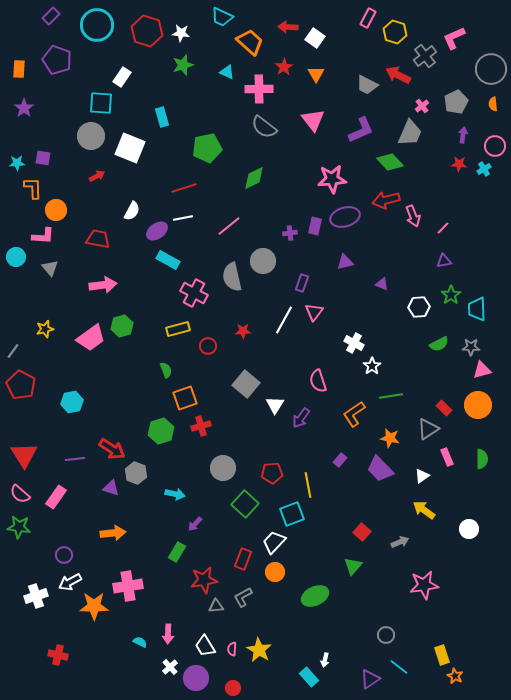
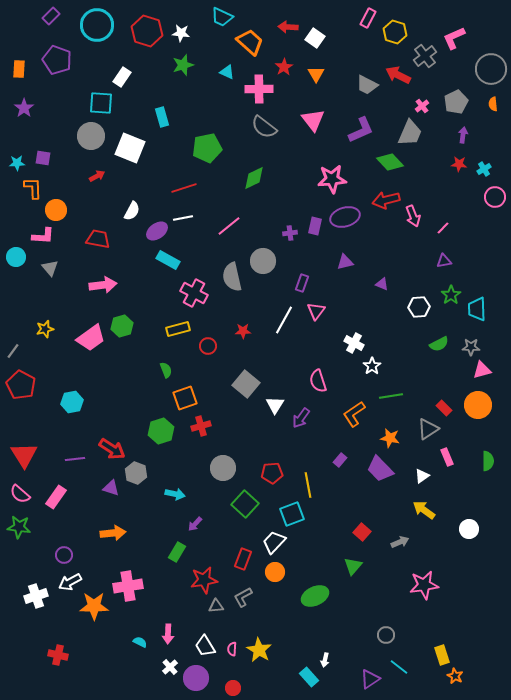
pink circle at (495, 146): moved 51 px down
pink triangle at (314, 312): moved 2 px right, 1 px up
green semicircle at (482, 459): moved 6 px right, 2 px down
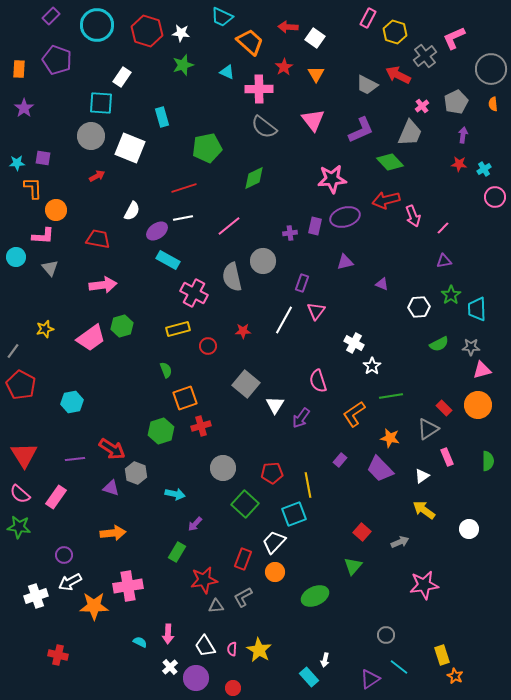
cyan square at (292, 514): moved 2 px right
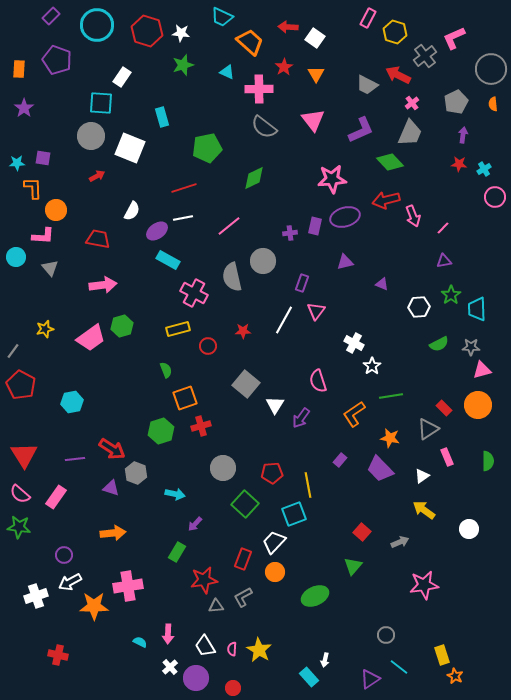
pink cross at (422, 106): moved 10 px left, 3 px up
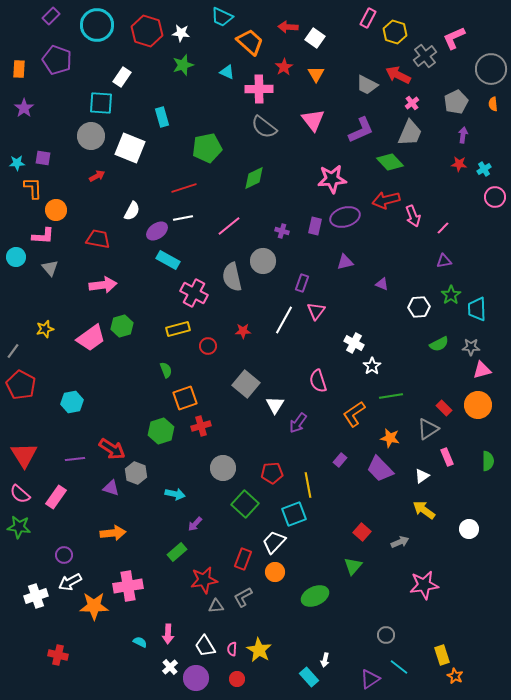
purple cross at (290, 233): moved 8 px left, 2 px up; rotated 24 degrees clockwise
purple arrow at (301, 418): moved 3 px left, 5 px down
green rectangle at (177, 552): rotated 18 degrees clockwise
red circle at (233, 688): moved 4 px right, 9 px up
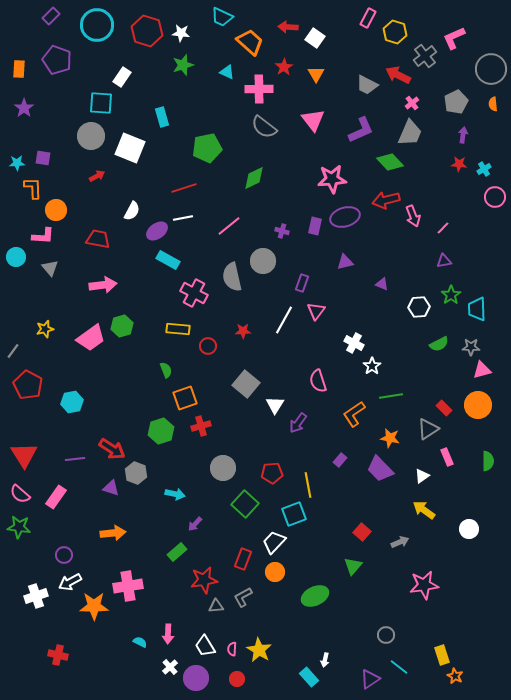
yellow rectangle at (178, 329): rotated 20 degrees clockwise
red pentagon at (21, 385): moved 7 px right
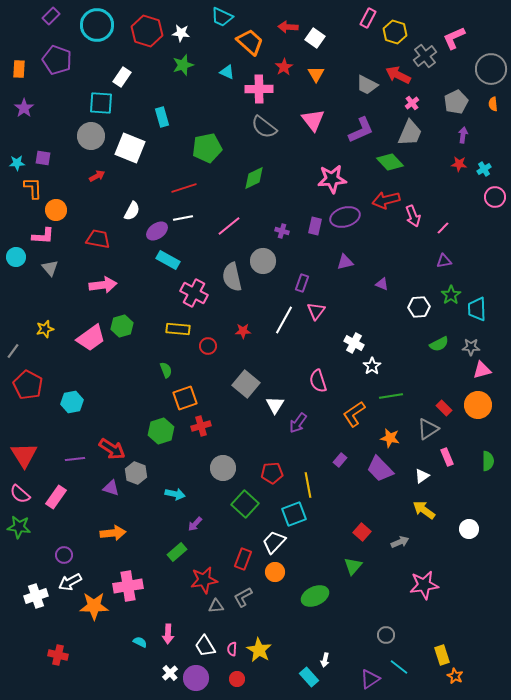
white cross at (170, 667): moved 6 px down
